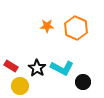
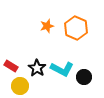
orange star: rotated 16 degrees counterclockwise
cyan L-shape: moved 1 px down
black circle: moved 1 px right, 5 px up
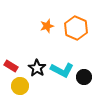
cyan L-shape: moved 1 px down
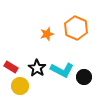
orange star: moved 8 px down
red rectangle: moved 1 px down
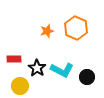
orange star: moved 3 px up
red rectangle: moved 3 px right, 8 px up; rotated 32 degrees counterclockwise
black circle: moved 3 px right
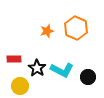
black circle: moved 1 px right
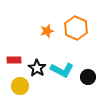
red rectangle: moved 1 px down
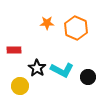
orange star: moved 8 px up; rotated 16 degrees clockwise
red rectangle: moved 10 px up
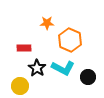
orange hexagon: moved 6 px left, 12 px down
red rectangle: moved 10 px right, 2 px up
cyan L-shape: moved 1 px right, 2 px up
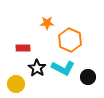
red rectangle: moved 1 px left
yellow circle: moved 4 px left, 2 px up
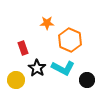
red rectangle: rotated 72 degrees clockwise
black circle: moved 1 px left, 3 px down
yellow circle: moved 4 px up
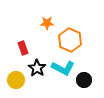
black circle: moved 3 px left
